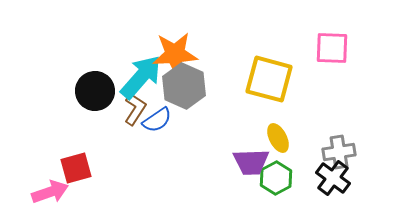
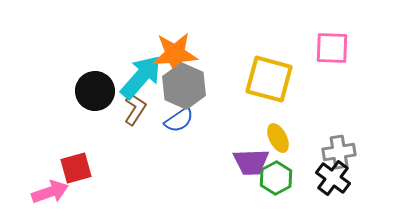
blue semicircle: moved 22 px right
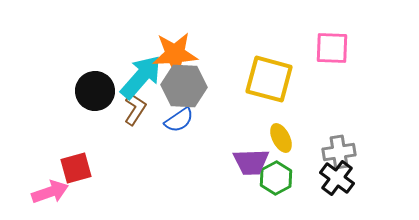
gray hexagon: rotated 21 degrees counterclockwise
yellow ellipse: moved 3 px right
black cross: moved 4 px right
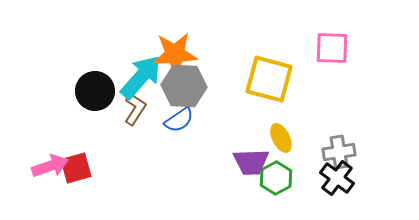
pink arrow: moved 26 px up
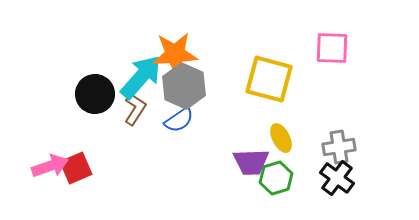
gray hexagon: rotated 21 degrees clockwise
black circle: moved 3 px down
gray cross: moved 5 px up
red square: rotated 8 degrees counterclockwise
green hexagon: rotated 12 degrees clockwise
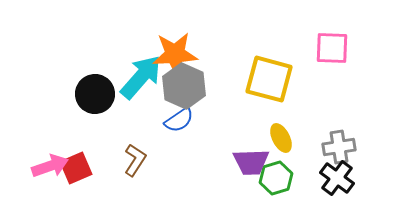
brown L-shape: moved 51 px down
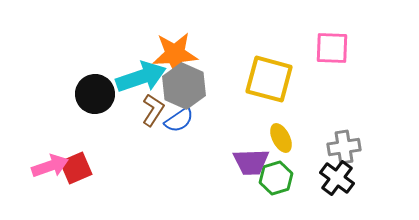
cyan arrow: rotated 30 degrees clockwise
gray cross: moved 5 px right
brown L-shape: moved 18 px right, 50 px up
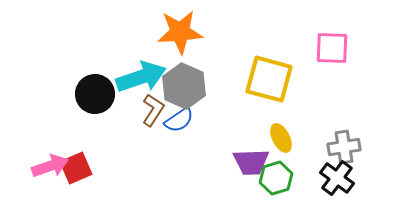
orange star: moved 5 px right, 22 px up
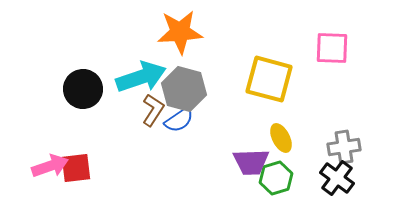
gray hexagon: moved 3 px down; rotated 9 degrees counterclockwise
black circle: moved 12 px left, 5 px up
red square: rotated 16 degrees clockwise
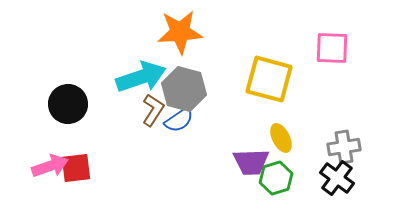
black circle: moved 15 px left, 15 px down
